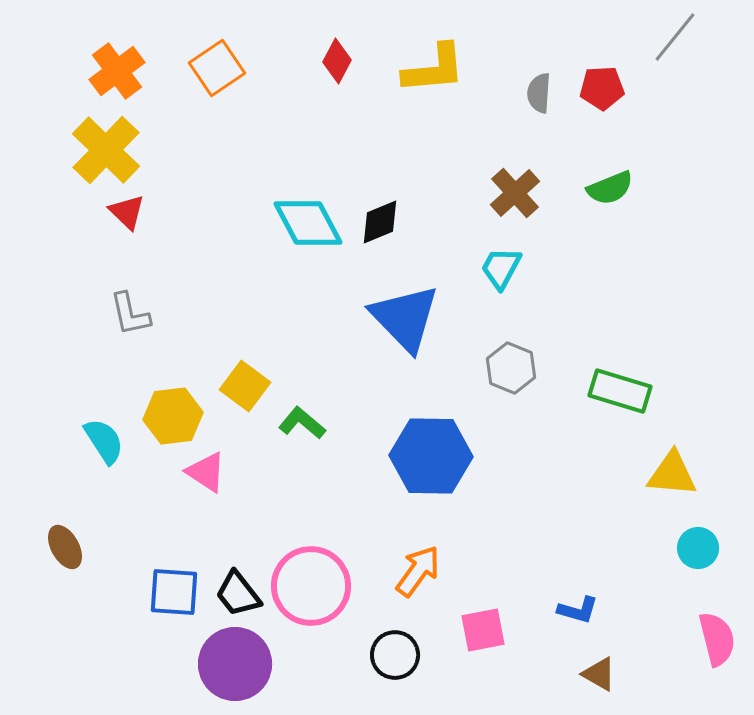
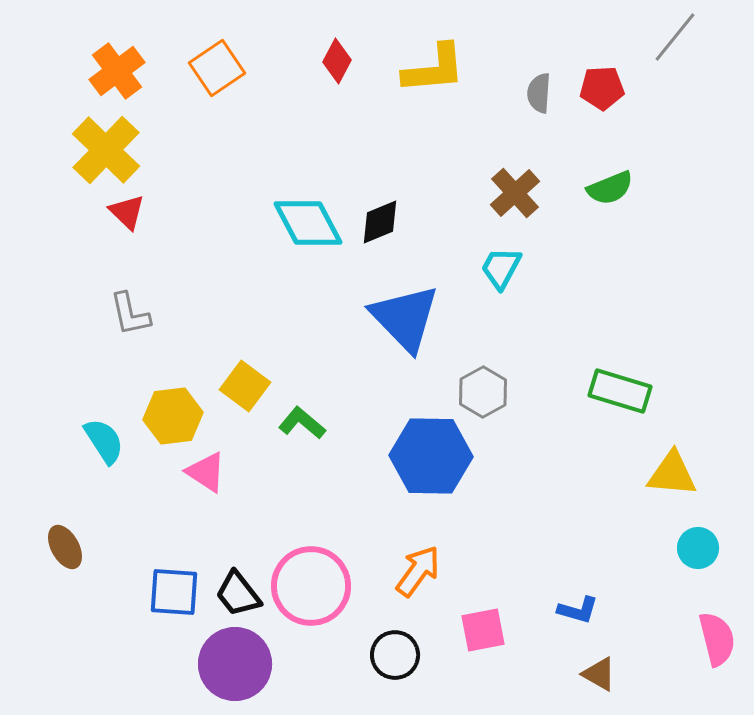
gray hexagon: moved 28 px left, 24 px down; rotated 9 degrees clockwise
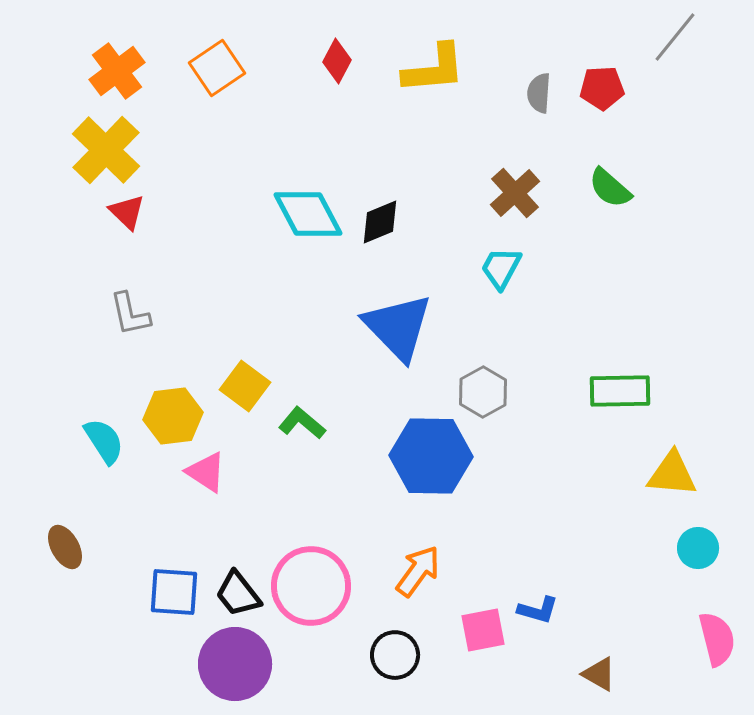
green semicircle: rotated 63 degrees clockwise
cyan diamond: moved 9 px up
blue triangle: moved 7 px left, 9 px down
green rectangle: rotated 18 degrees counterclockwise
blue L-shape: moved 40 px left
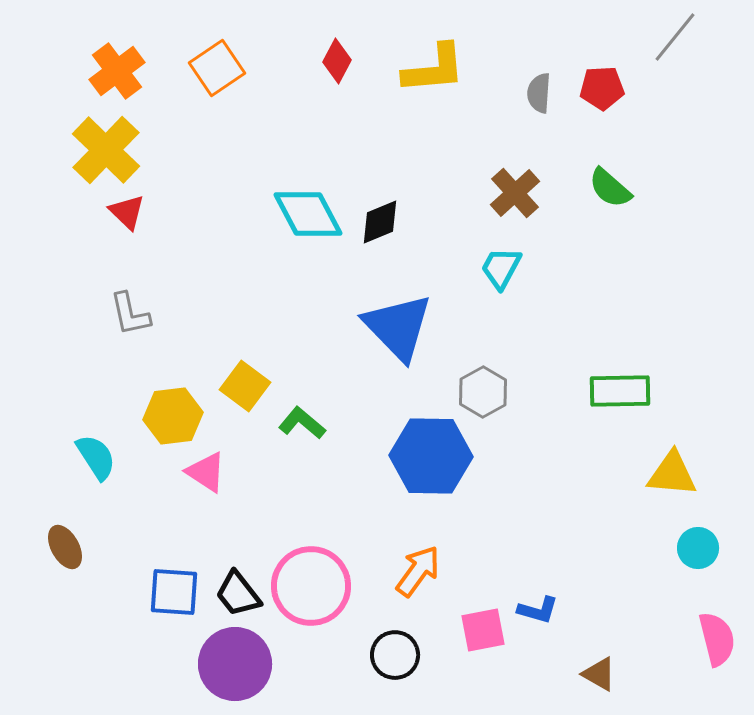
cyan semicircle: moved 8 px left, 16 px down
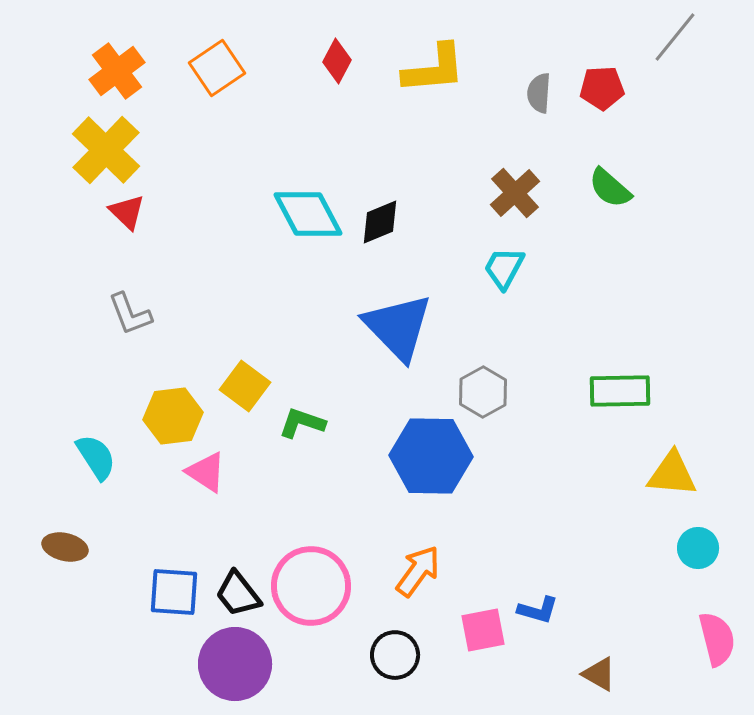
cyan trapezoid: moved 3 px right
gray L-shape: rotated 9 degrees counterclockwise
green L-shape: rotated 21 degrees counterclockwise
brown ellipse: rotated 48 degrees counterclockwise
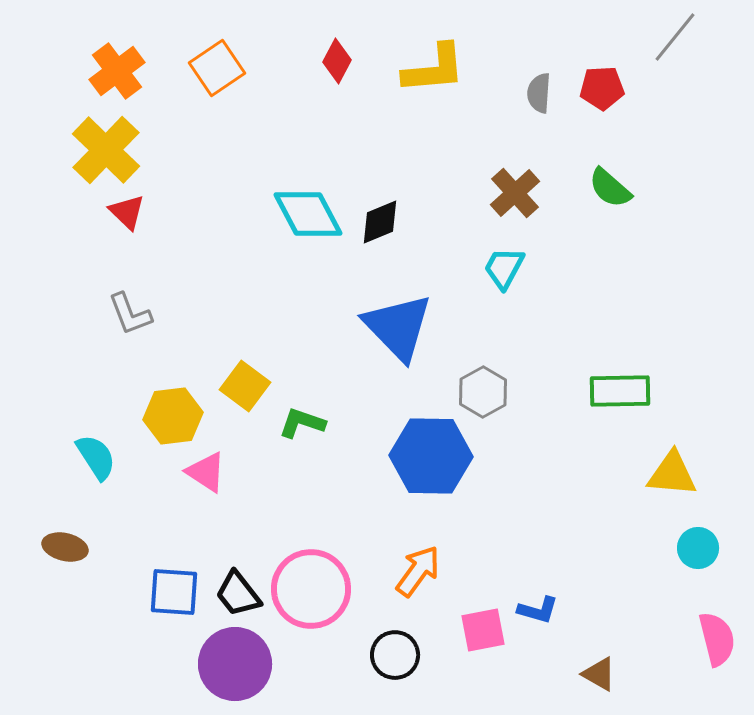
pink circle: moved 3 px down
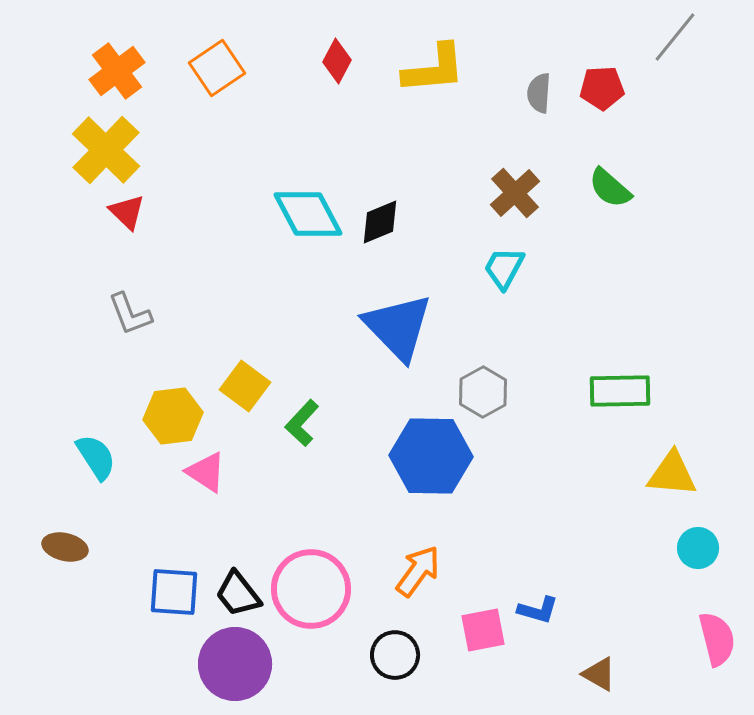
green L-shape: rotated 66 degrees counterclockwise
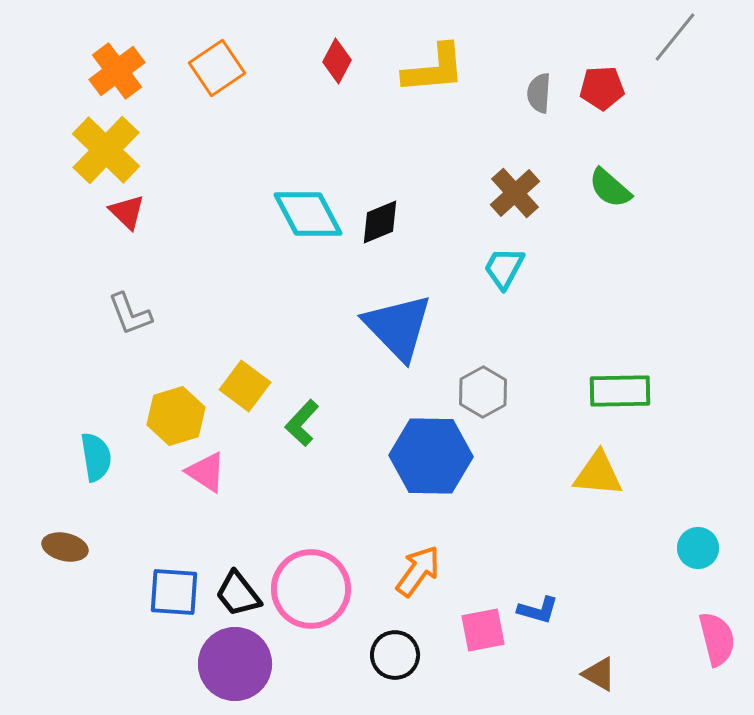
yellow hexagon: moved 3 px right; rotated 10 degrees counterclockwise
cyan semicircle: rotated 24 degrees clockwise
yellow triangle: moved 74 px left
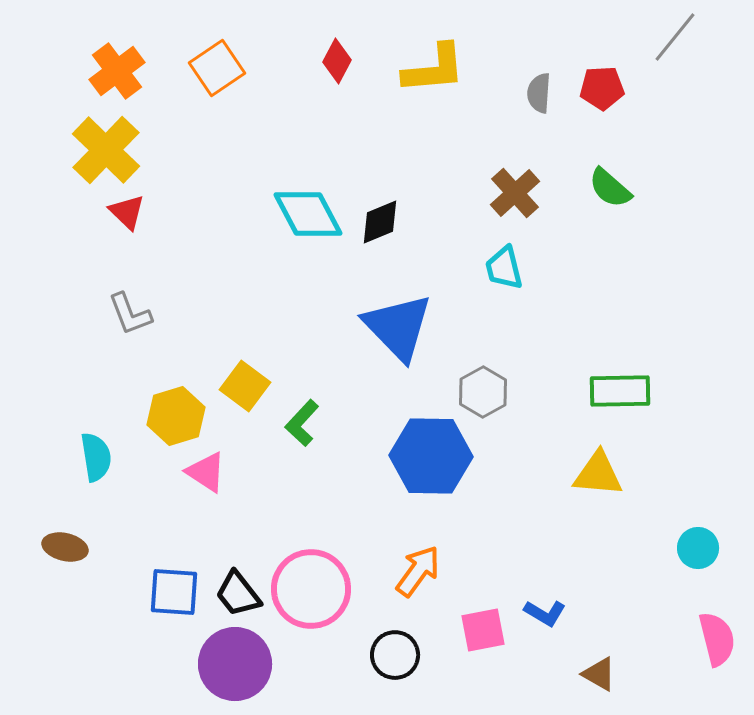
cyan trapezoid: rotated 42 degrees counterclockwise
blue L-shape: moved 7 px right, 3 px down; rotated 15 degrees clockwise
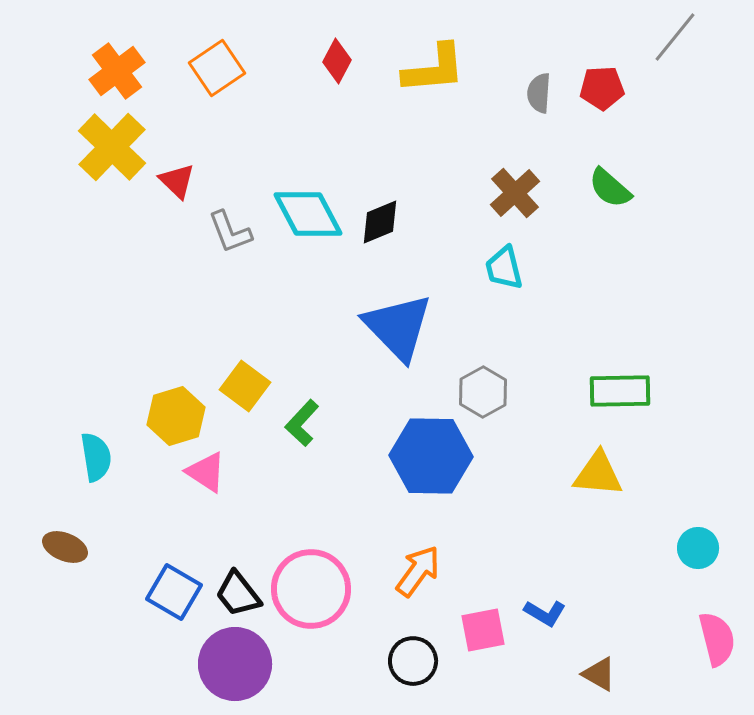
yellow cross: moved 6 px right, 3 px up
red triangle: moved 50 px right, 31 px up
gray L-shape: moved 100 px right, 82 px up
brown ellipse: rotated 9 degrees clockwise
blue square: rotated 26 degrees clockwise
black circle: moved 18 px right, 6 px down
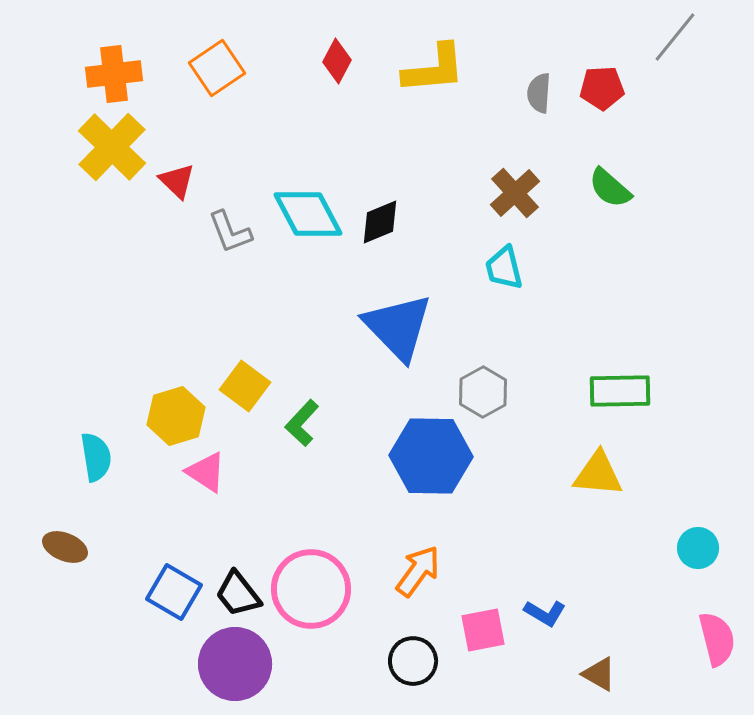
orange cross: moved 3 px left, 3 px down; rotated 30 degrees clockwise
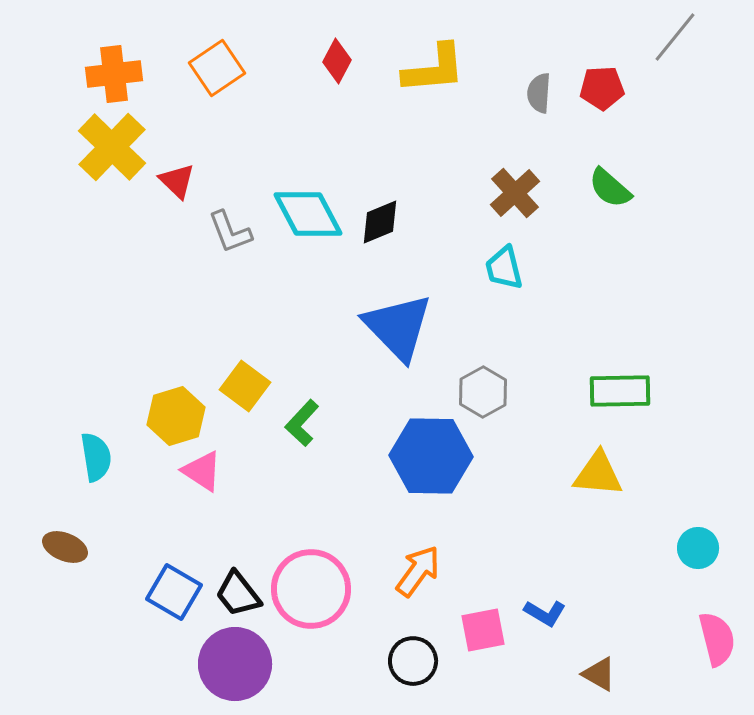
pink triangle: moved 4 px left, 1 px up
